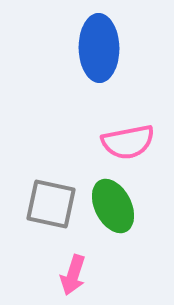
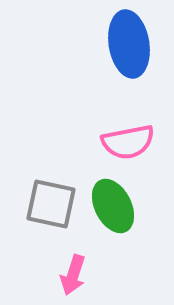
blue ellipse: moved 30 px right, 4 px up; rotated 8 degrees counterclockwise
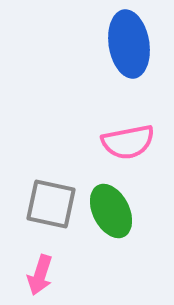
green ellipse: moved 2 px left, 5 px down
pink arrow: moved 33 px left
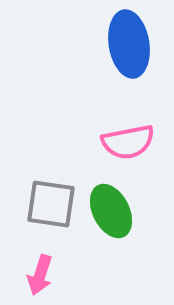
gray square: rotated 4 degrees counterclockwise
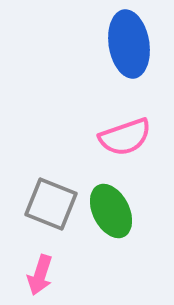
pink semicircle: moved 3 px left, 5 px up; rotated 8 degrees counterclockwise
gray square: rotated 14 degrees clockwise
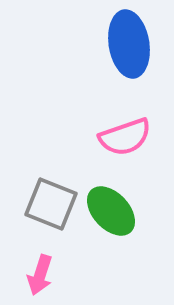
green ellipse: rotated 16 degrees counterclockwise
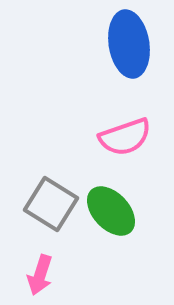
gray square: rotated 10 degrees clockwise
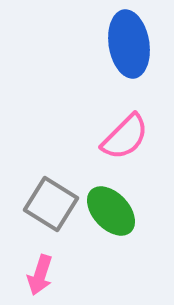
pink semicircle: rotated 26 degrees counterclockwise
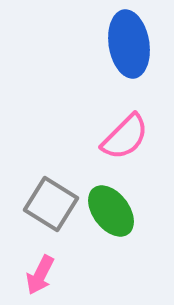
green ellipse: rotated 6 degrees clockwise
pink arrow: rotated 9 degrees clockwise
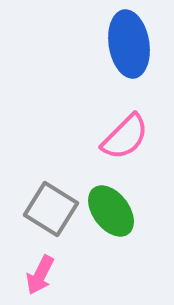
gray square: moved 5 px down
